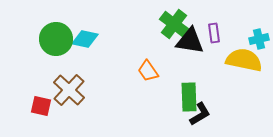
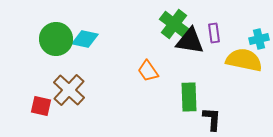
black L-shape: moved 12 px right, 5 px down; rotated 55 degrees counterclockwise
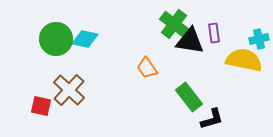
orange trapezoid: moved 1 px left, 3 px up
green rectangle: rotated 36 degrees counterclockwise
black L-shape: rotated 70 degrees clockwise
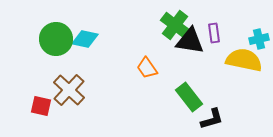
green cross: moved 1 px right, 1 px down
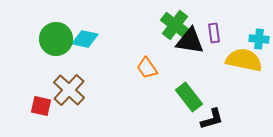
cyan cross: rotated 18 degrees clockwise
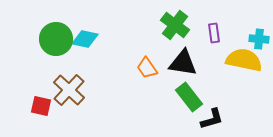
black triangle: moved 7 px left, 22 px down
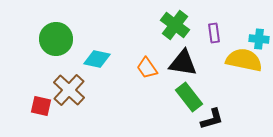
cyan diamond: moved 12 px right, 20 px down
